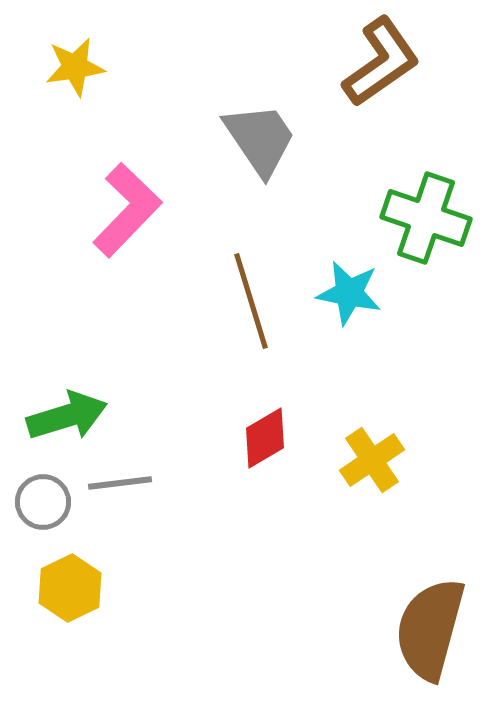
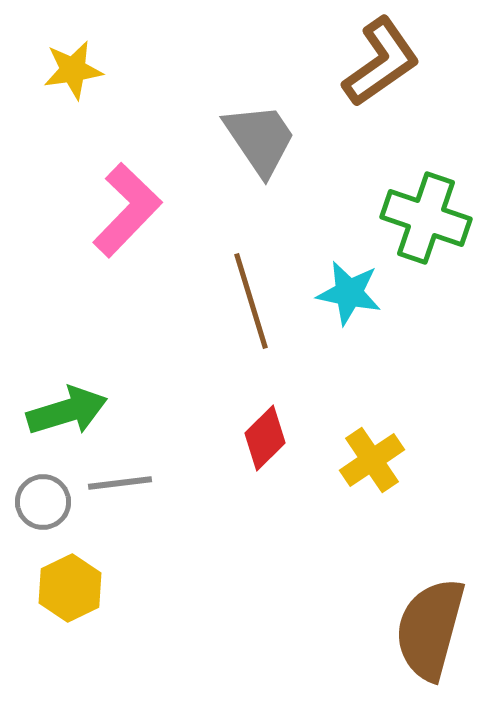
yellow star: moved 2 px left, 3 px down
green arrow: moved 5 px up
red diamond: rotated 14 degrees counterclockwise
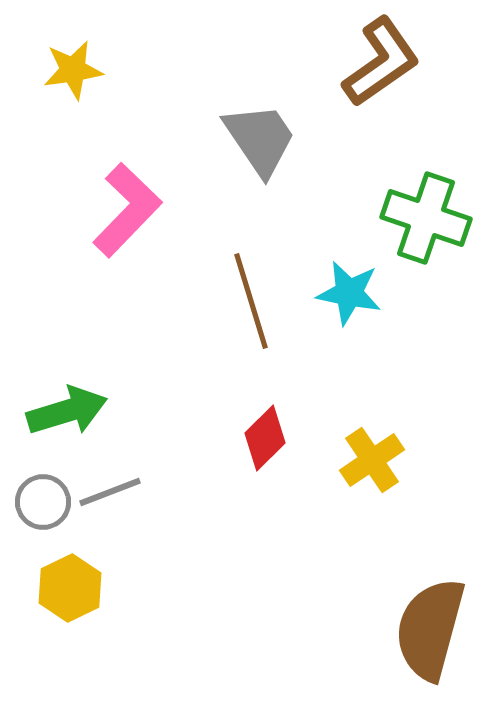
gray line: moved 10 px left, 9 px down; rotated 14 degrees counterclockwise
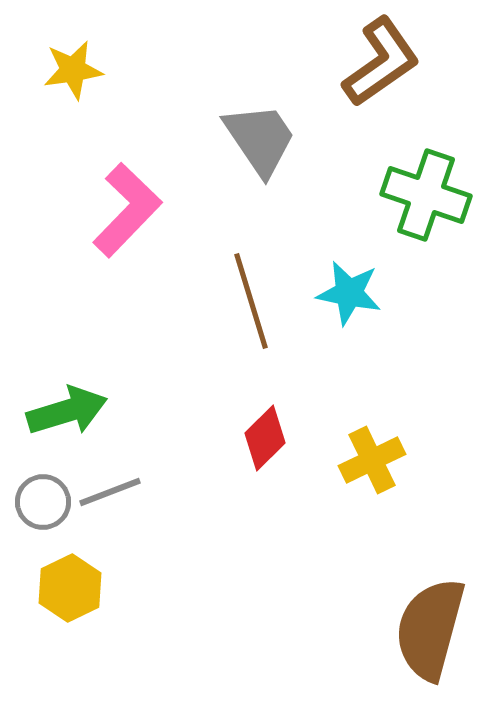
green cross: moved 23 px up
yellow cross: rotated 8 degrees clockwise
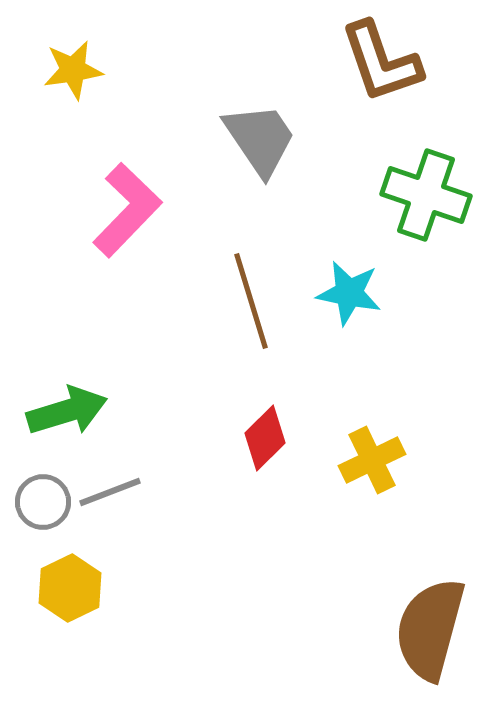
brown L-shape: rotated 106 degrees clockwise
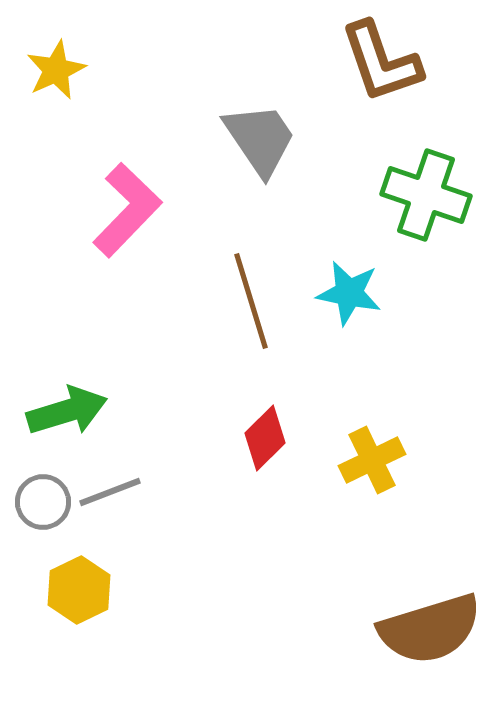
yellow star: moved 17 px left; rotated 16 degrees counterclockwise
yellow hexagon: moved 9 px right, 2 px down
brown semicircle: rotated 122 degrees counterclockwise
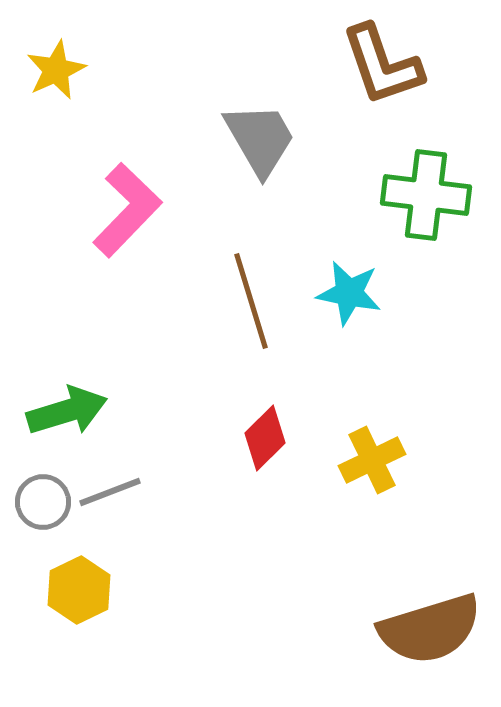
brown L-shape: moved 1 px right, 3 px down
gray trapezoid: rotated 4 degrees clockwise
green cross: rotated 12 degrees counterclockwise
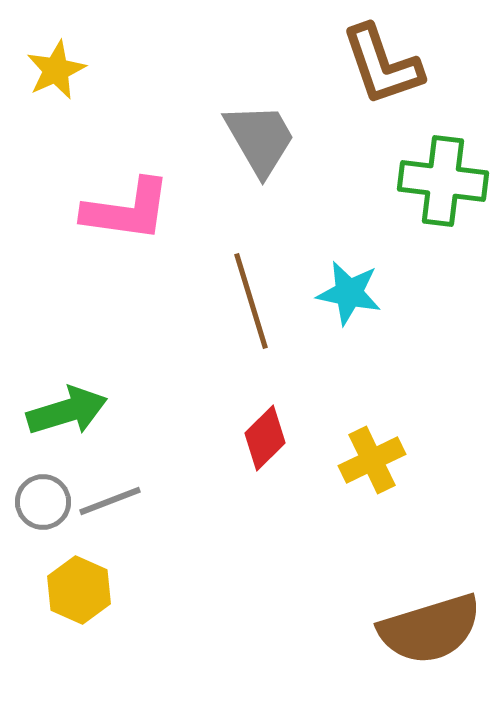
green cross: moved 17 px right, 14 px up
pink L-shape: rotated 54 degrees clockwise
gray line: moved 9 px down
yellow hexagon: rotated 10 degrees counterclockwise
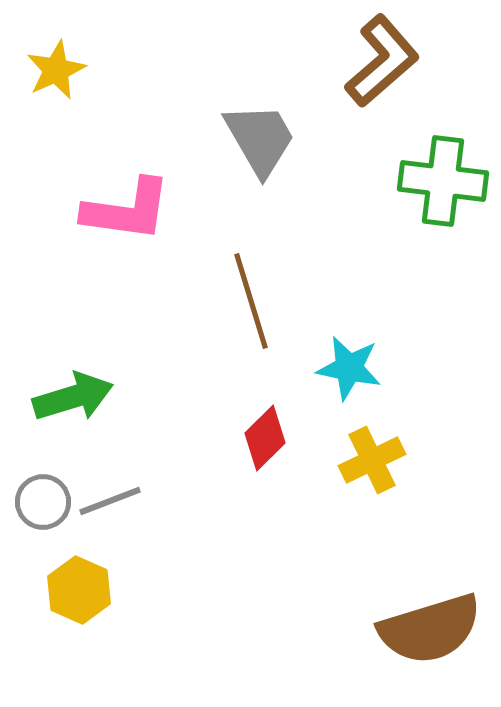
brown L-shape: moved 4 px up; rotated 112 degrees counterclockwise
cyan star: moved 75 px down
green arrow: moved 6 px right, 14 px up
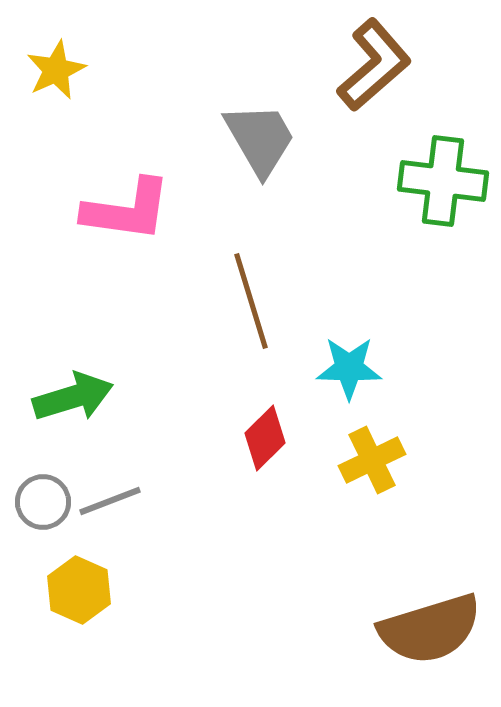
brown L-shape: moved 8 px left, 4 px down
cyan star: rotated 10 degrees counterclockwise
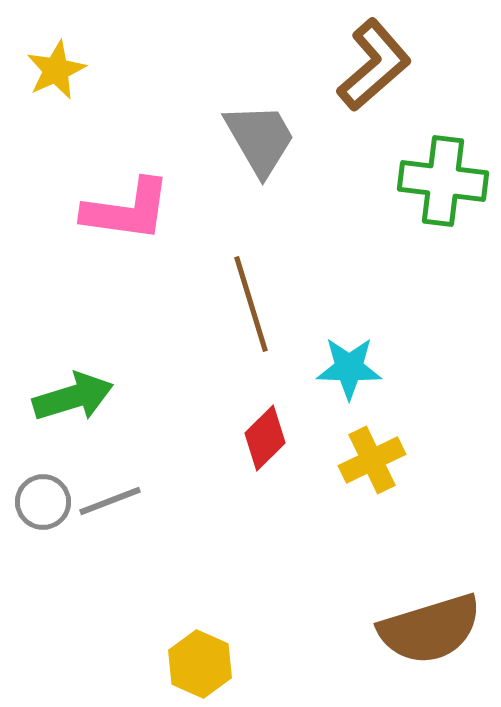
brown line: moved 3 px down
yellow hexagon: moved 121 px right, 74 px down
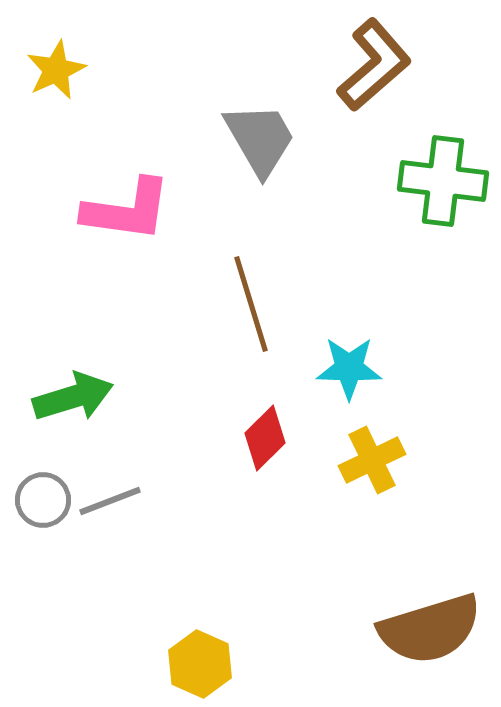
gray circle: moved 2 px up
